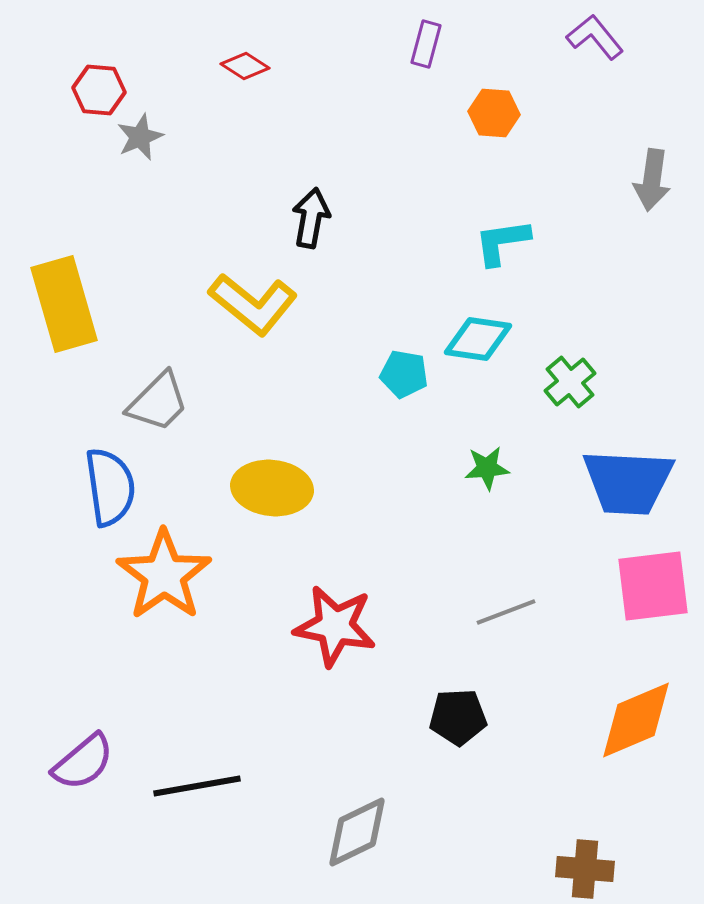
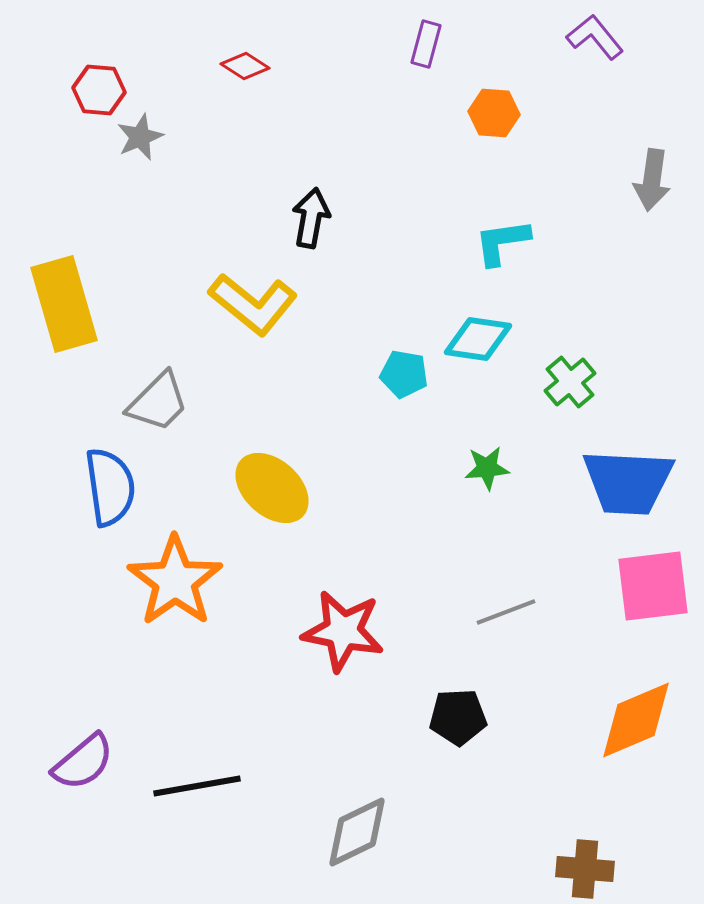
yellow ellipse: rotated 36 degrees clockwise
orange star: moved 11 px right, 6 px down
red star: moved 8 px right, 5 px down
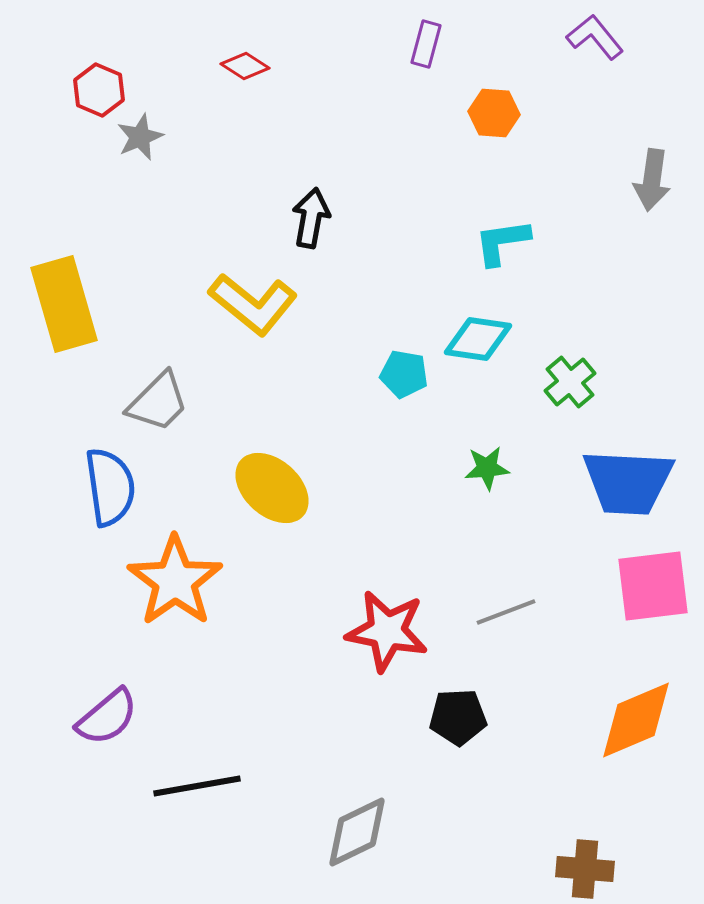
red hexagon: rotated 18 degrees clockwise
red star: moved 44 px right
purple semicircle: moved 24 px right, 45 px up
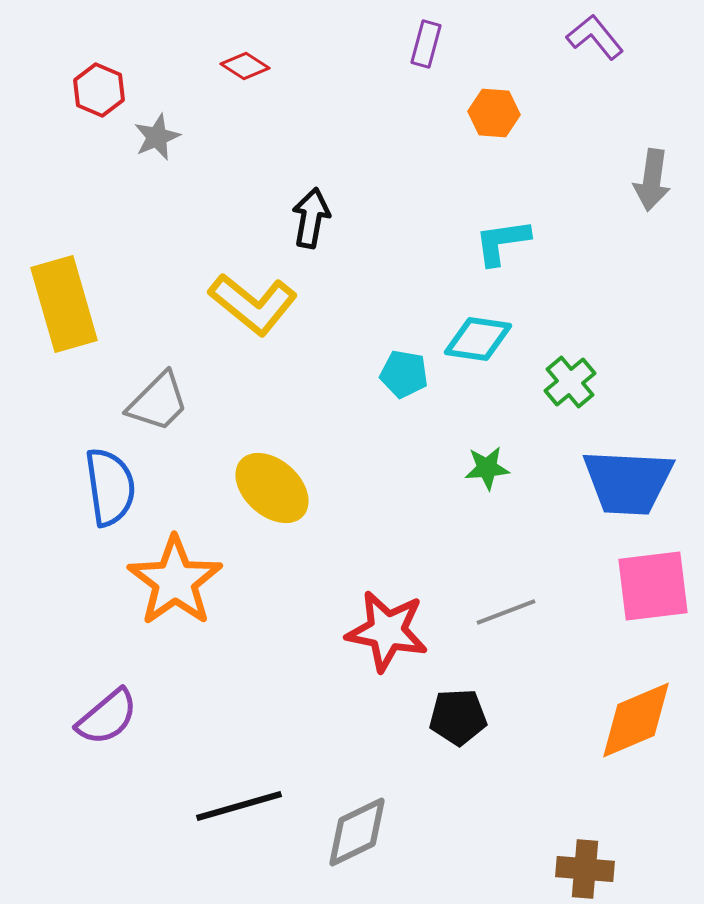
gray star: moved 17 px right
black line: moved 42 px right, 20 px down; rotated 6 degrees counterclockwise
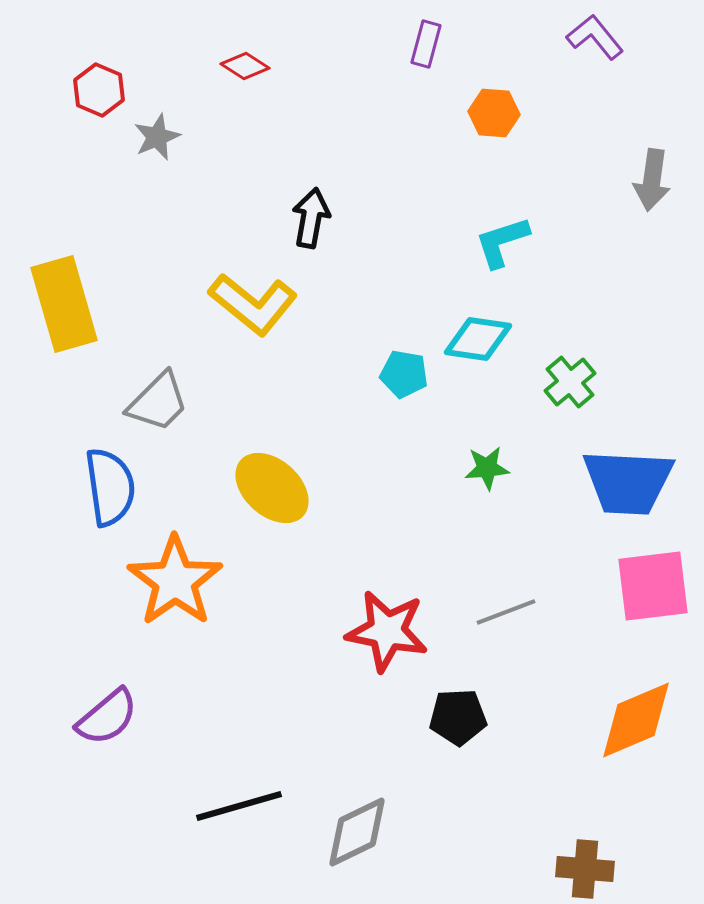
cyan L-shape: rotated 10 degrees counterclockwise
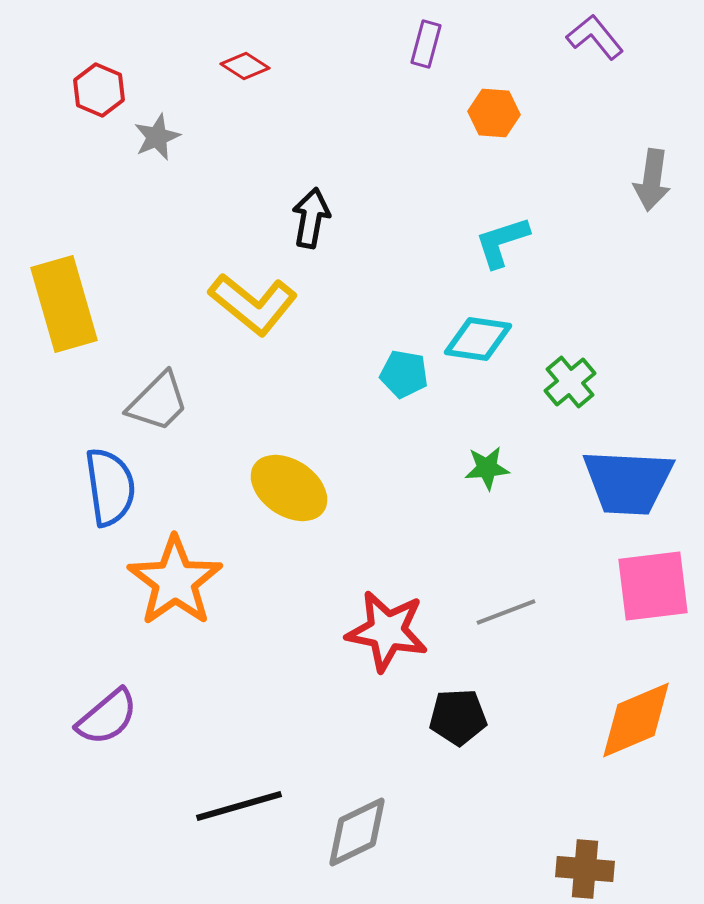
yellow ellipse: moved 17 px right; rotated 8 degrees counterclockwise
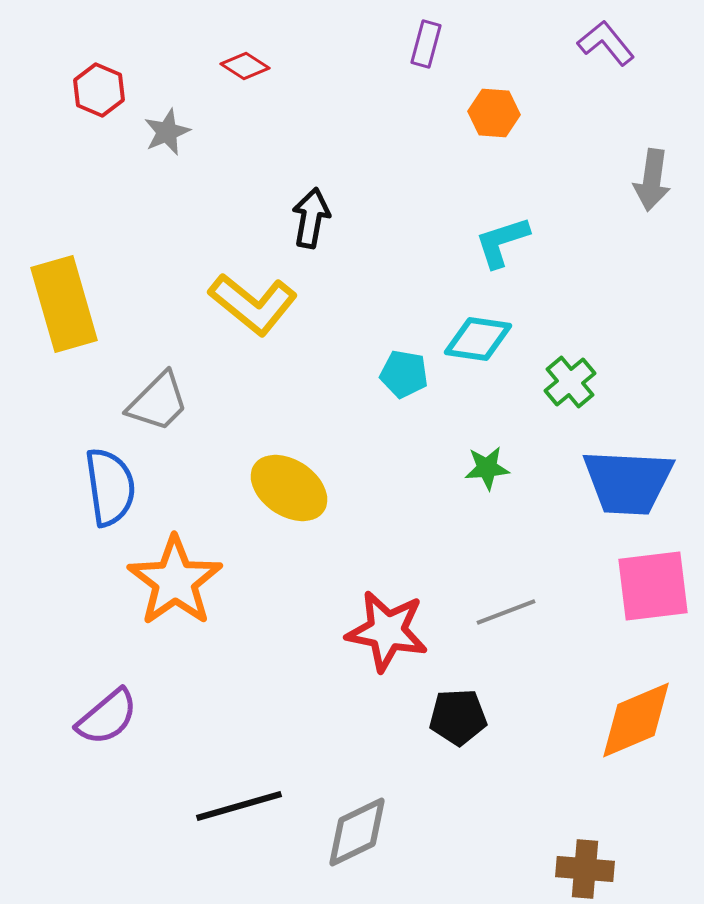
purple L-shape: moved 11 px right, 6 px down
gray star: moved 10 px right, 5 px up
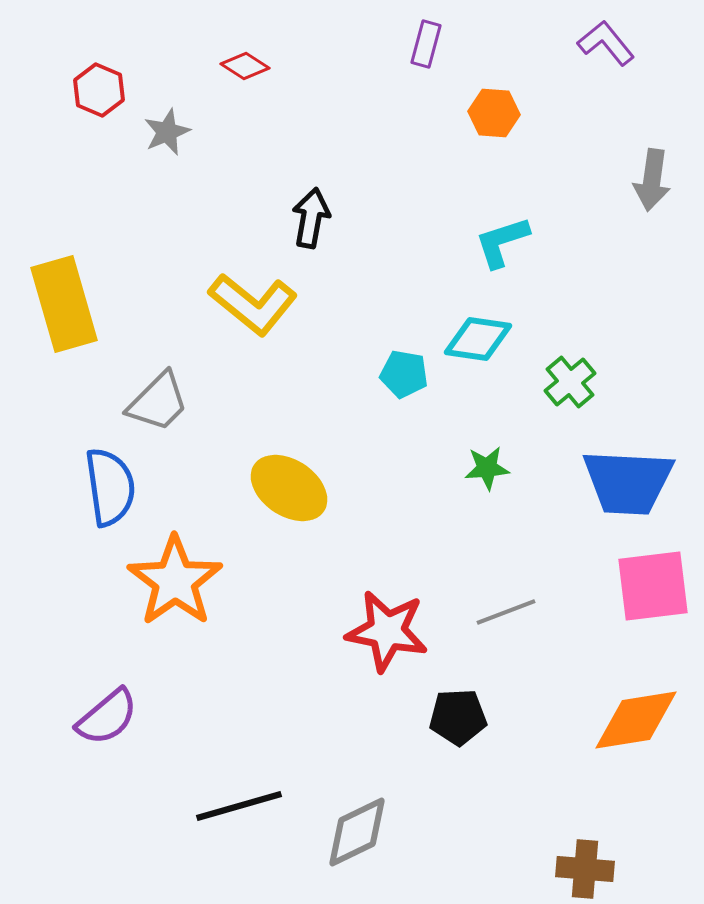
orange diamond: rotated 14 degrees clockwise
